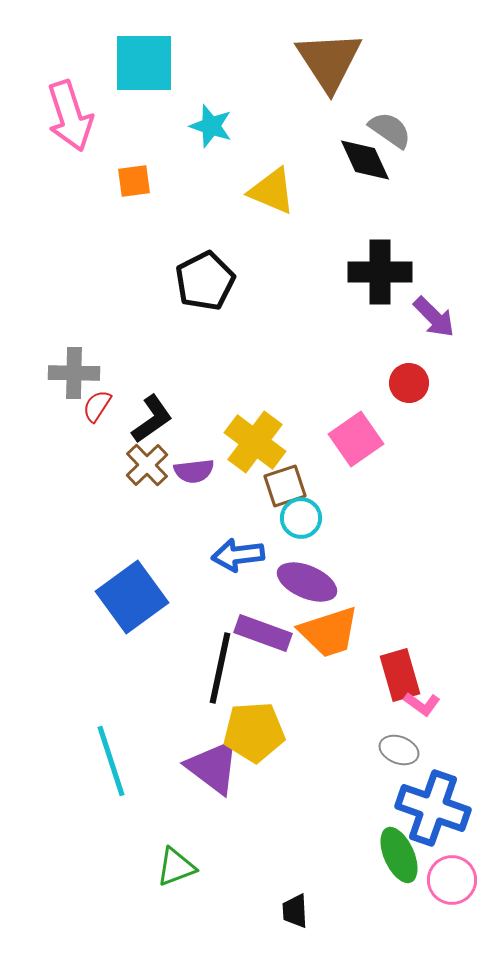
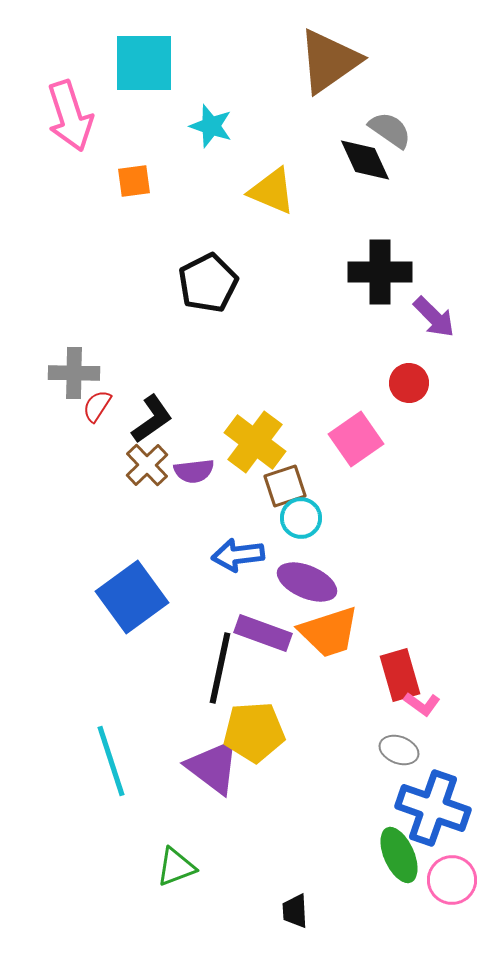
brown triangle: rotated 28 degrees clockwise
black pentagon: moved 3 px right, 2 px down
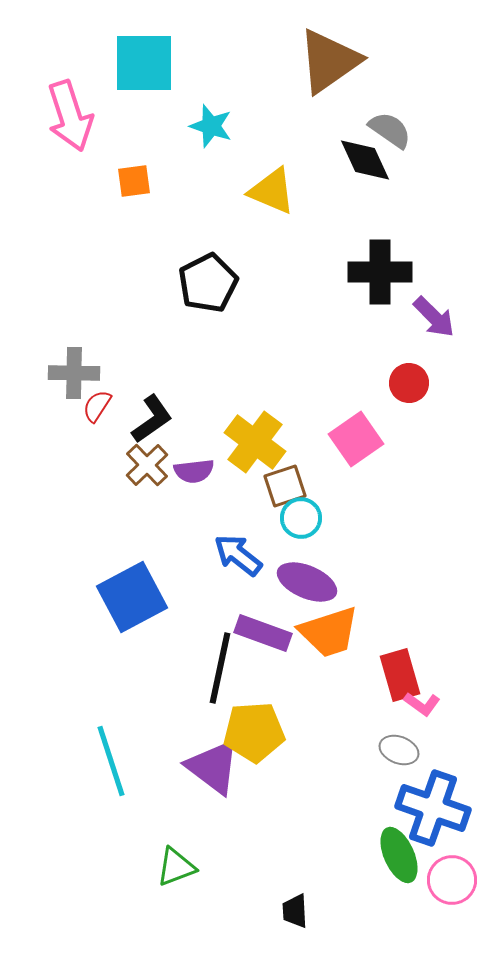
blue arrow: rotated 45 degrees clockwise
blue square: rotated 8 degrees clockwise
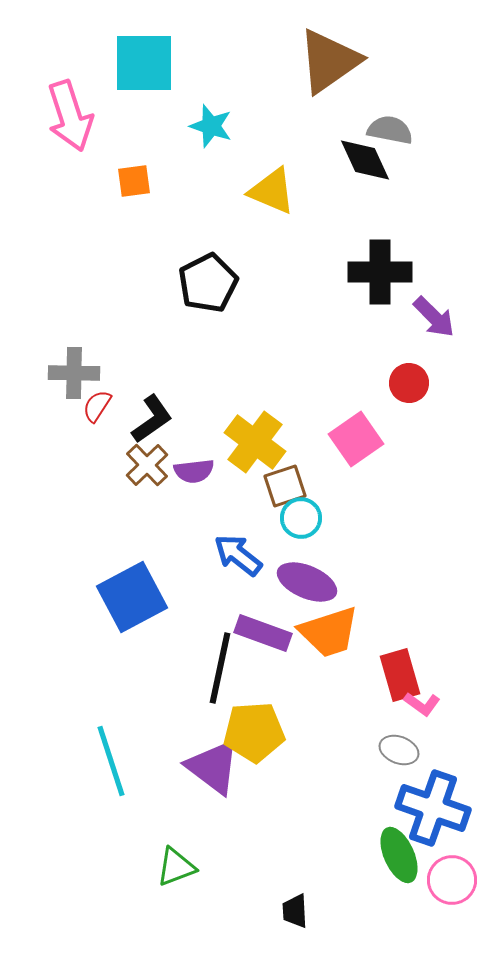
gray semicircle: rotated 24 degrees counterclockwise
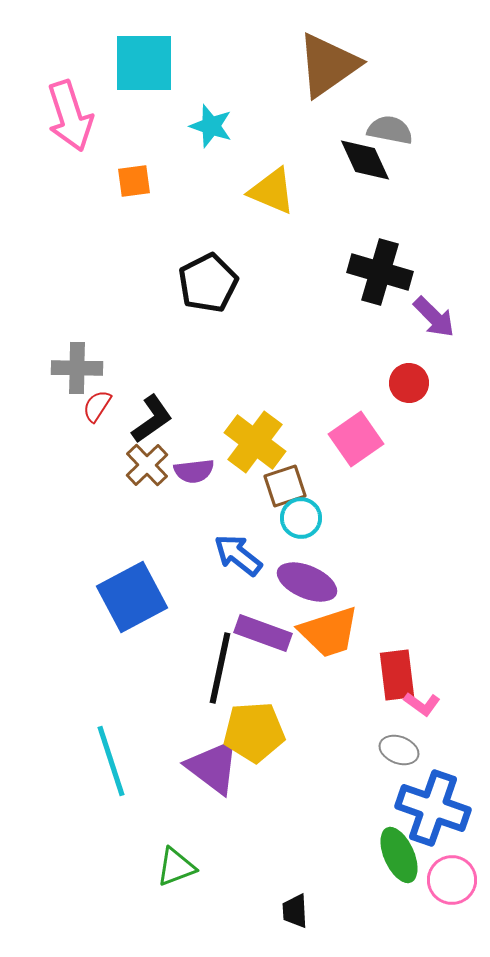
brown triangle: moved 1 px left, 4 px down
black cross: rotated 16 degrees clockwise
gray cross: moved 3 px right, 5 px up
red rectangle: moved 3 px left; rotated 9 degrees clockwise
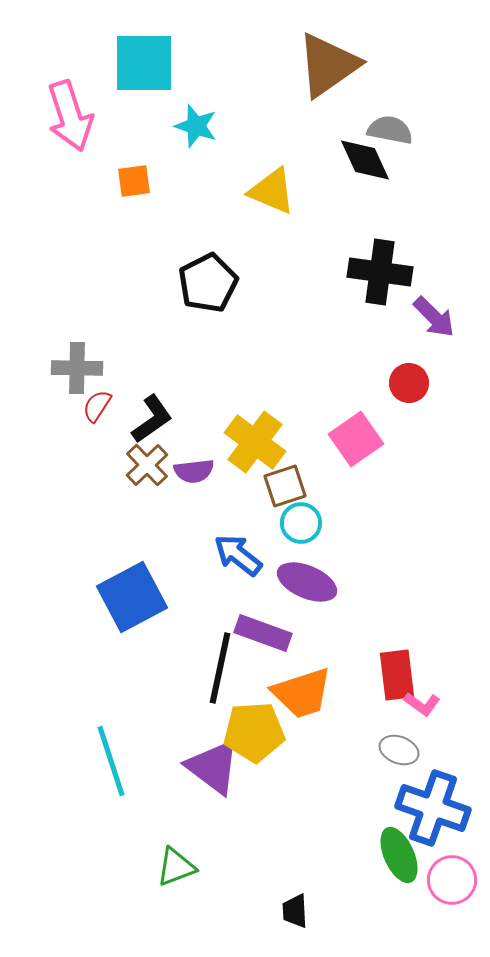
cyan star: moved 15 px left
black cross: rotated 8 degrees counterclockwise
cyan circle: moved 5 px down
orange trapezoid: moved 27 px left, 61 px down
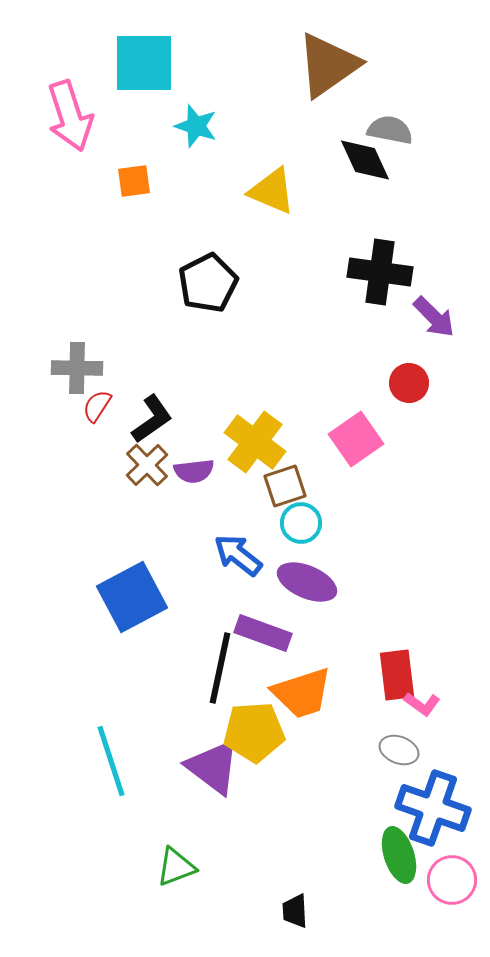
green ellipse: rotated 6 degrees clockwise
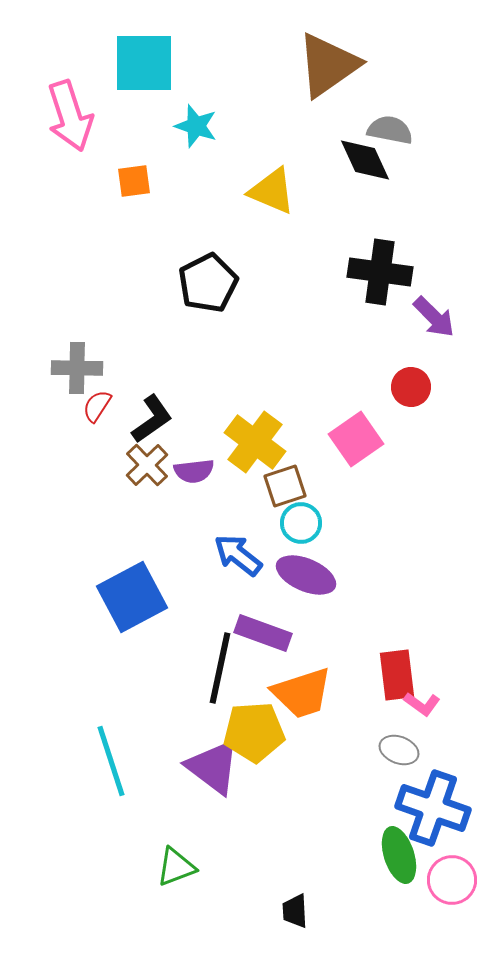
red circle: moved 2 px right, 4 px down
purple ellipse: moved 1 px left, 7 px up
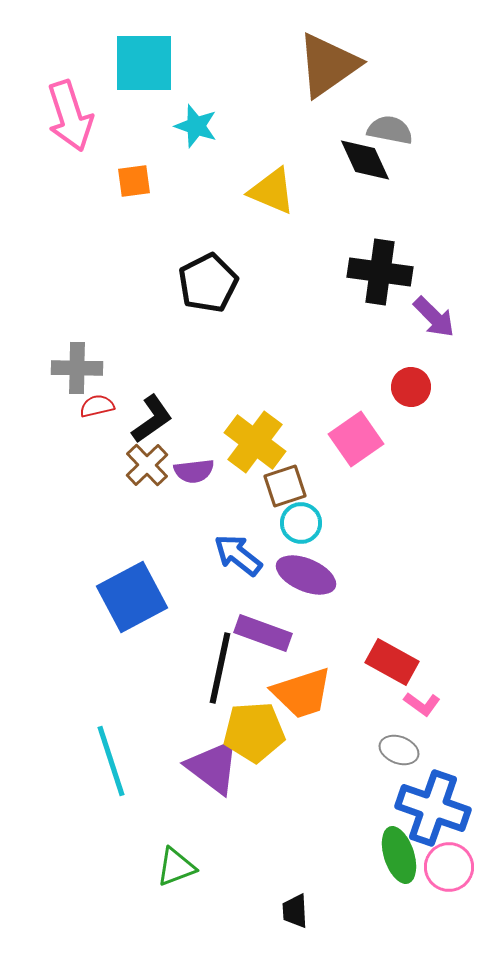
red semicircle: rotated 44 degrees clockwise
red rectangle: moved 5 px left, 13 px up; rotated 54 degrees counterclockwise
pink circle: moved 3 px left, 13 px up
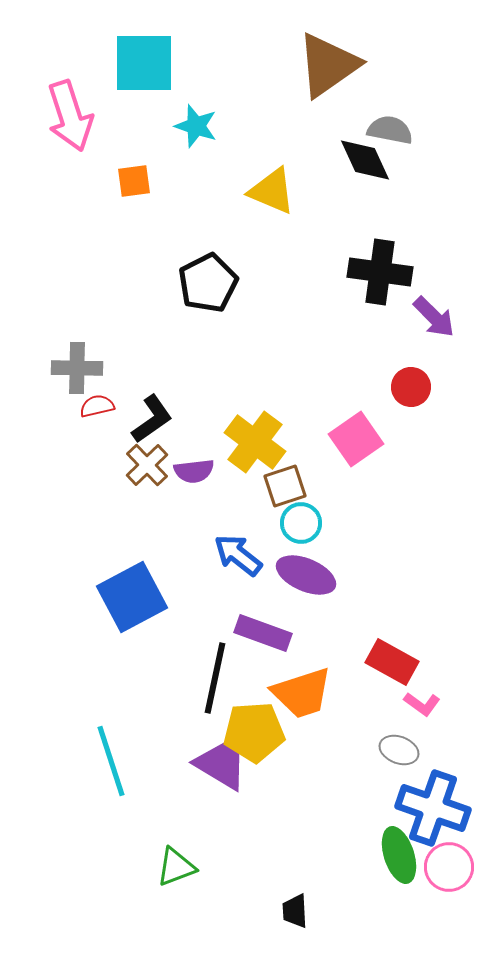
black line: moved 5 px left, 10 px down
purple triangle: moved 9 px right, 4 px up; rotated 6 degrees counterclockwise
